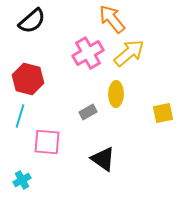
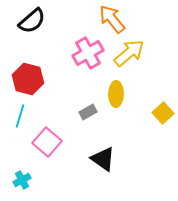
yellow square: rotated 30 degrees counterclockwise
pink square: rotated 36 degrees clockwise
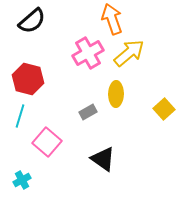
orange arrow: rotated 20 degrees clockwise
yellow square: moved 1 px right, 4 px up
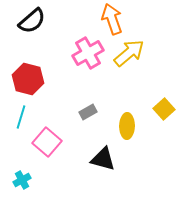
yellow ellipse: moved 11 px right, 32 px down
cyan line: moved 1 px right, 1 px down
black triangle: rotated 20 degrees counterclockwise
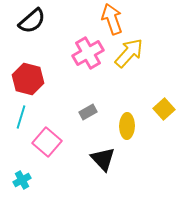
yellow arrow: rotated 8 degrees counterclockwise
black triangle: rotated 32 degrees clockwise
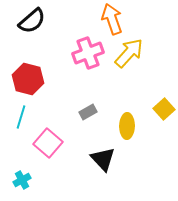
pink cross: rotated 8 degrees clockwise
pink square: moved 1 px right, 1 px down
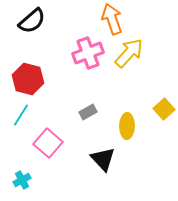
cyan line: moved 2 px up; rotated 15 degrees clockwise
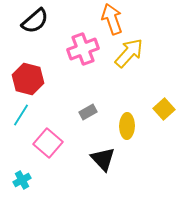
black semicircle: moved 3 px right
pink cross: moved 5 px left, 4 px up
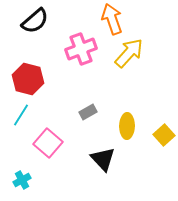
pink cross: moved 2 px left
yellow square: moved 26 px down
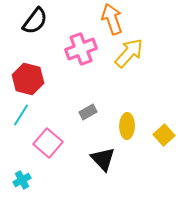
black semicircle: rotated 12 degrees counterclockwise
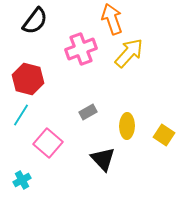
yellow square: rotated 15 degrees counterclockwise
